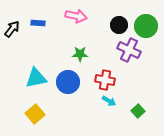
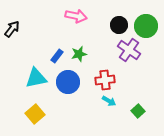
blue rectangle: moved 19 px right, 33 px down; rotated 56 degrees counterclockwise
purple cross: rotated 10 degrees clockwise
green star: moved 1 px left; rotated 14 degrees counterclockwise
red cross: rotated 18 degrees counterclockwise
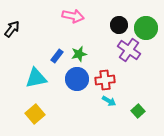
pink arrow: moved 3 px left
green circle: moved 2 px down
blue circle: moved 9 px right, 3 px up
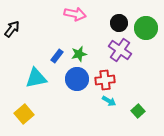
pink arrow: moved 2 px right, 2 px up
black circle: moved 2 px up
purple cross: moved 9 px left
yellow square: moved 11 px left
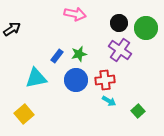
black arrow: rotated 18 degrees clockwise
blue circle: moved 1 px left, 1 px down
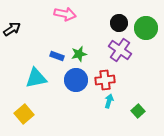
pink arrow: moved 10 px left
blue rectangle: rotated 72 degrees clockwise
cyan arrow: rotated 104 degrees counterclockwise
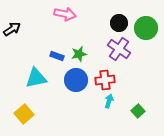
purple cross: moved 1 px left, 1 px up
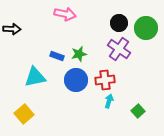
black arrow: rotated 36 degrees clockwise
cyan triangle: moved 1 px left, 1 px up
